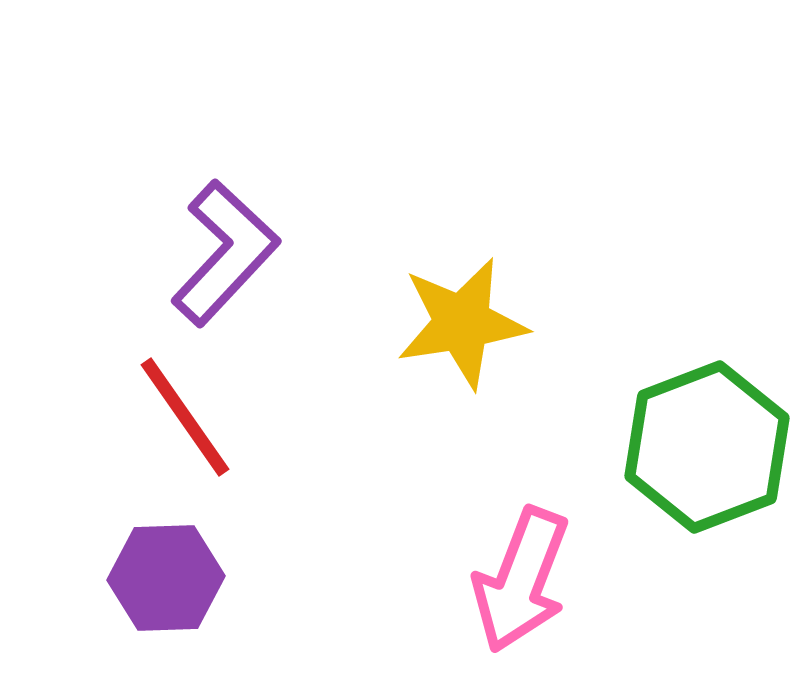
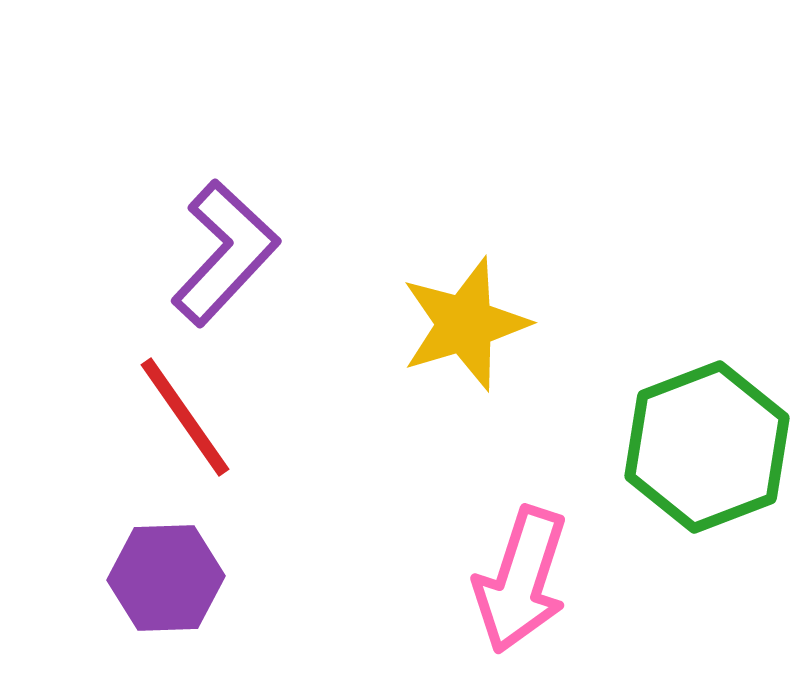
yellow star: moved 3 px right, 1 px down; rotated 8 degrees counterclockwise
pink arrow: rotated 3 degrees counterclockwise
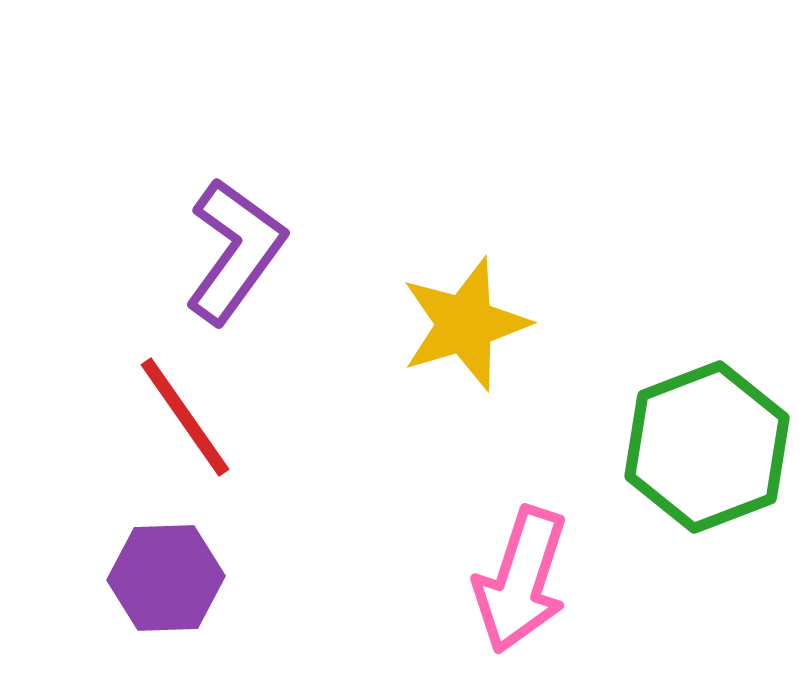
purple L-shape: moved 10 px right, 2 px up; rotated 7 degrees counterclockwise
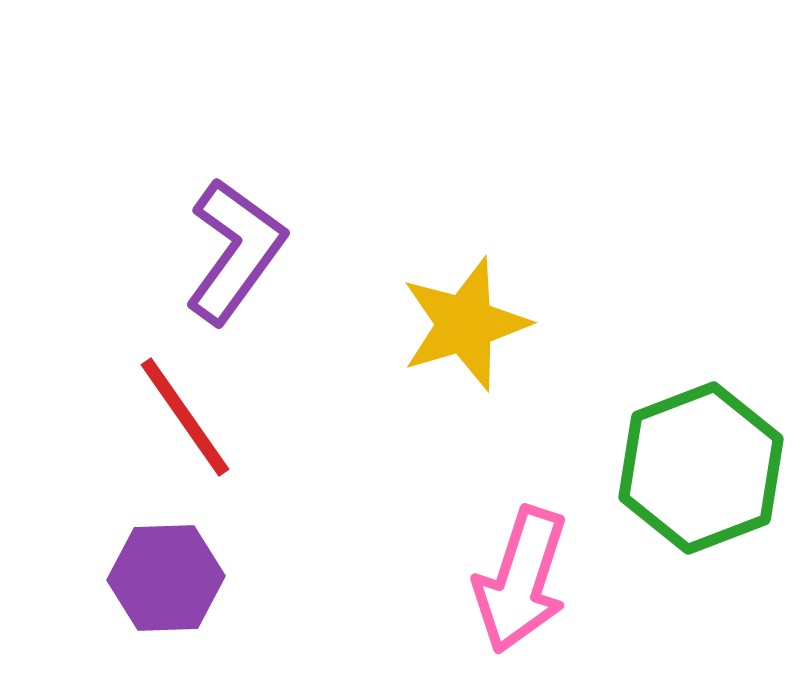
green hexagon: moved 6 px left, 21 px down
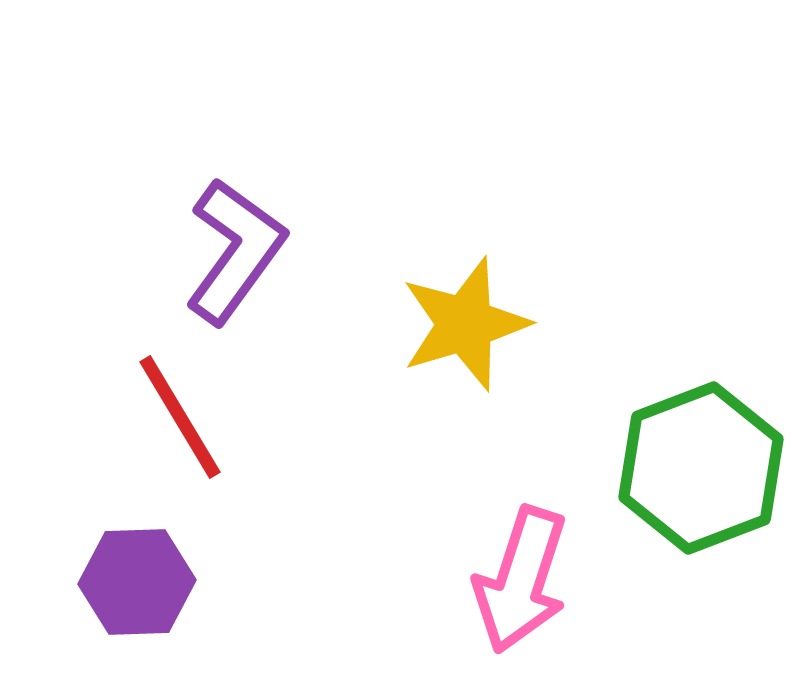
red line: moved 5 px left; rotated 4 degrees clockwise
purple hexagon: moved 29 px left, 4 px down
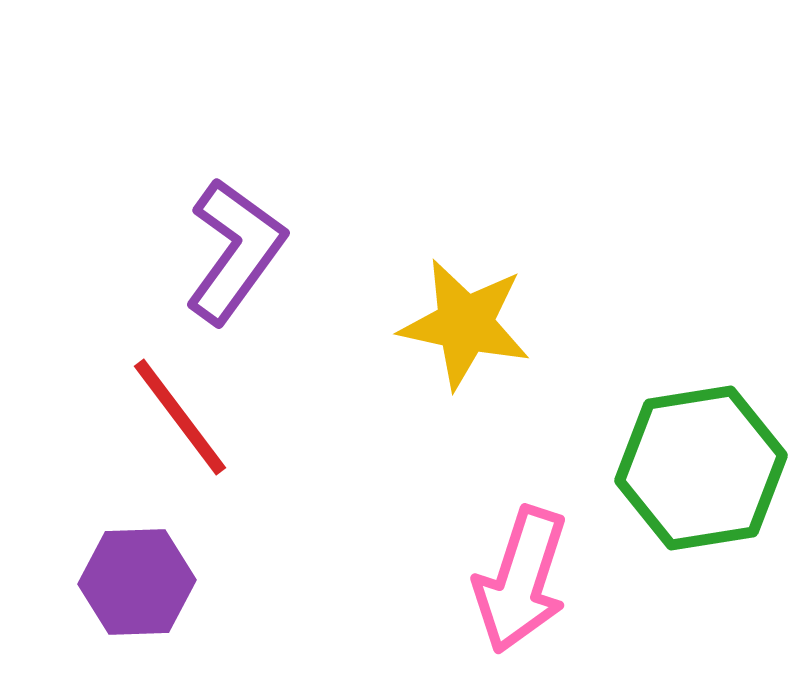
yellow star: rotated 29 degrees clockwise
red line: rotated 6 degrees counterclockwise
green hexagon: rotated 12 degrees clockwise
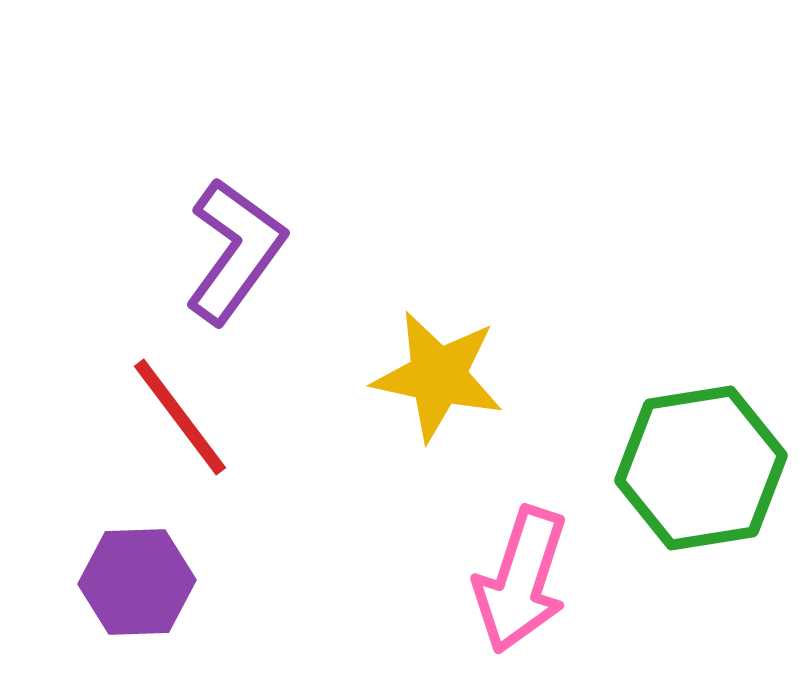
yellow star: moved 27 px left, 52 px down
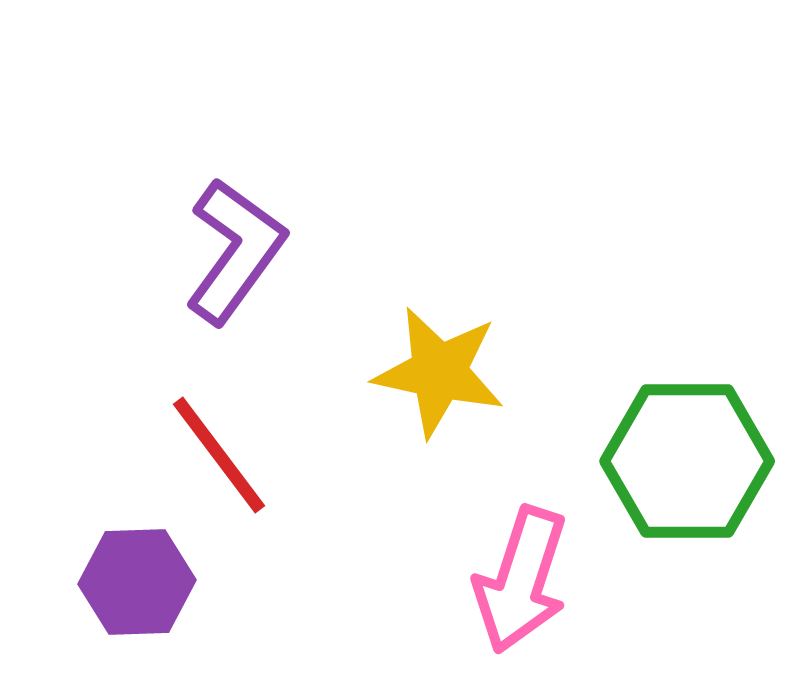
yellow star: moved 1 px right, 4 px up
red line: moved 39 px right, 38 px down
green hexagon: moved 14 px left, 7 px up; rotated 9 degrees clockwise
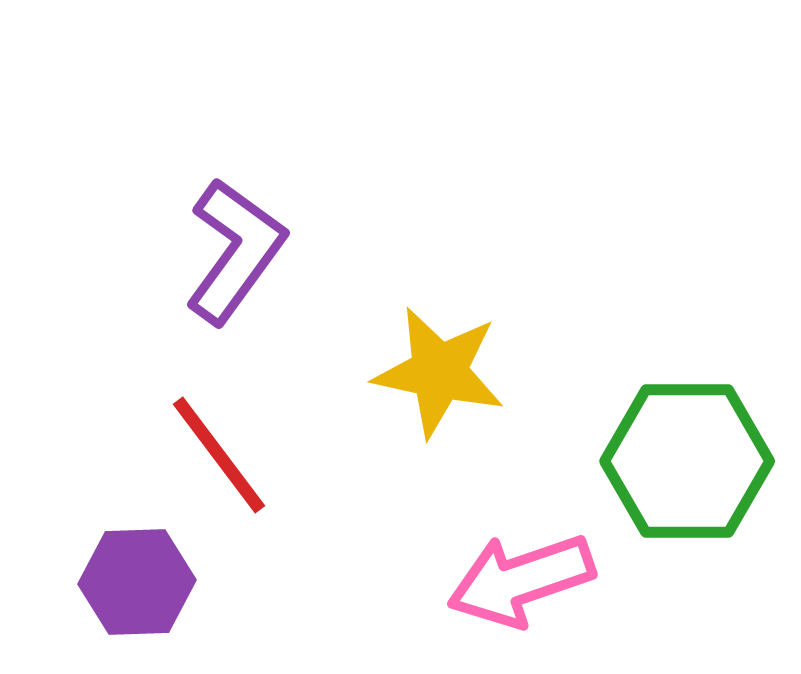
pink arrow: rotated 53 degrees clockwise
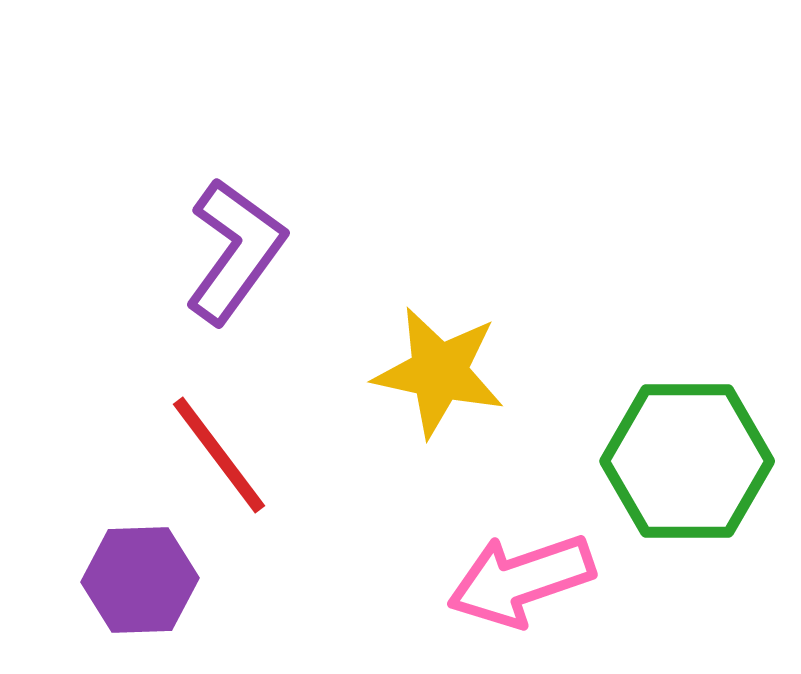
purple hexagon: moved 3 px right, 2 px up
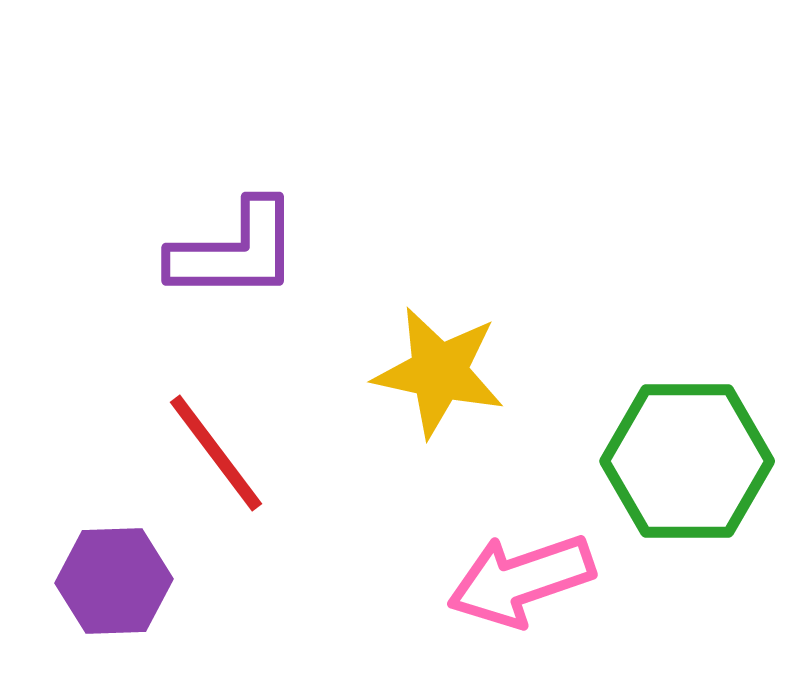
purple L-shape: rotated 54 degrees clockwise
red line: moved 3 px left, 2 px up
purple hexagon: moved 26 px left, 1 px down
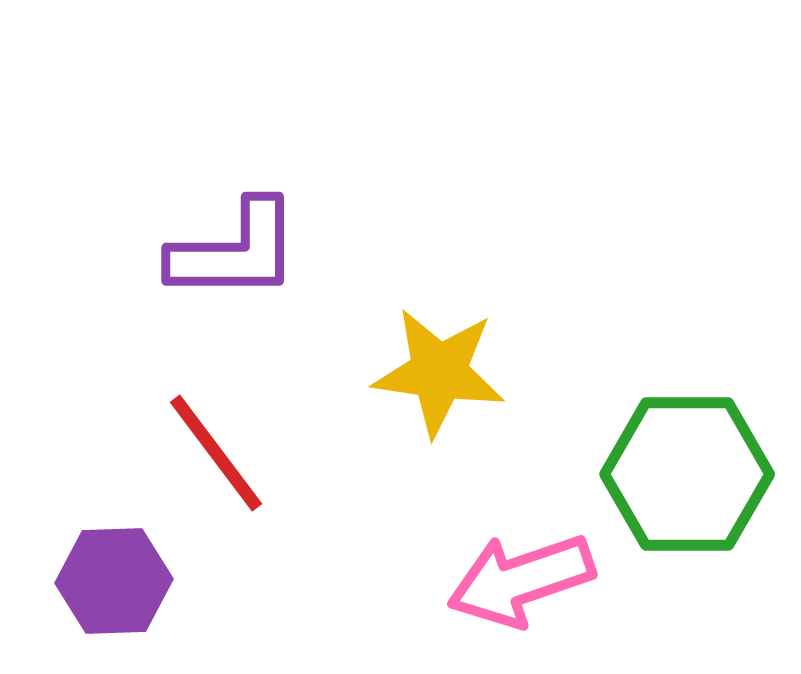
yellow star: rotated 4 degrees counterclockwise
green hexagon: moved 13 px down
